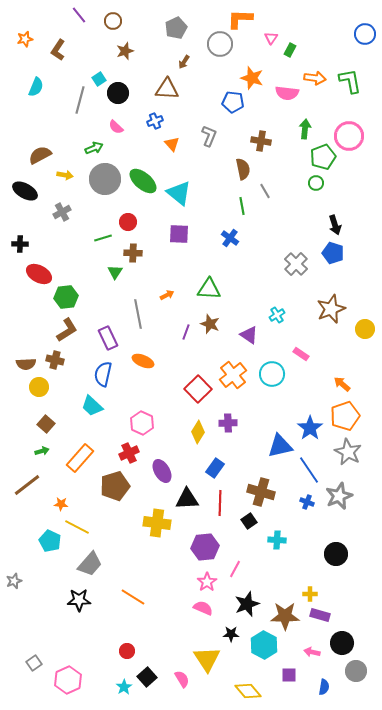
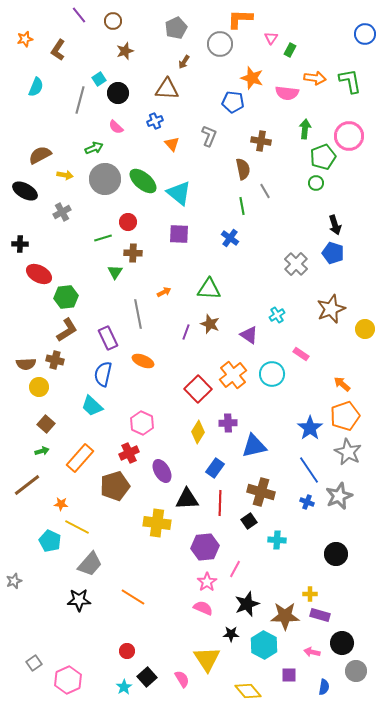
orange arrow at (167, 295): moved 3 px left, 3 px up
blue triangle at (280, 446): moved 26 px left
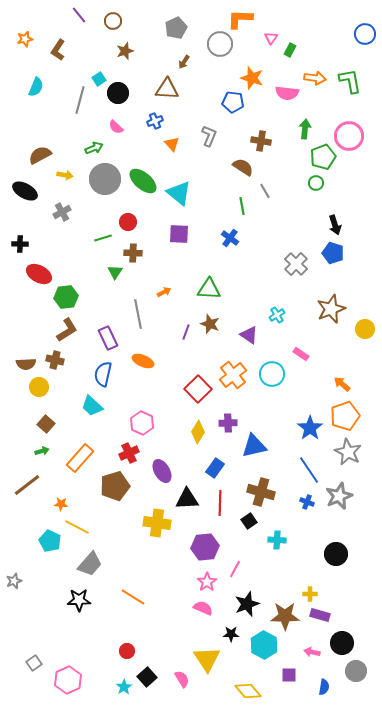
brown semicircle at (243, 169): moved 2 px up; rotated 45 degrees counterclockwise
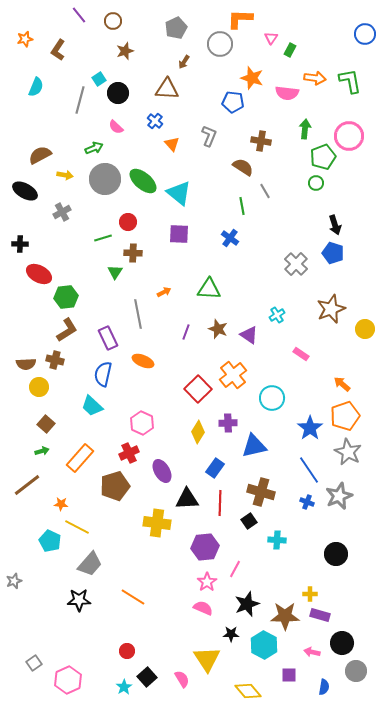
blue cross at (155, 121): rotated 28 degrees counterclockwise
brown star at (210, 324): moved 8 px right, 5 px down
cyan circle at (272, 374): moved 24 px down
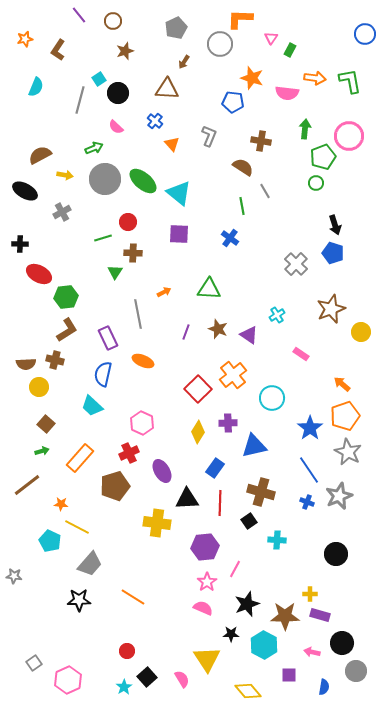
yellow circle at (365, 329): moved 4 px left, 3 px down
gray star at (14, 581): moved 5 px up; rotated 28 degrees clockwise
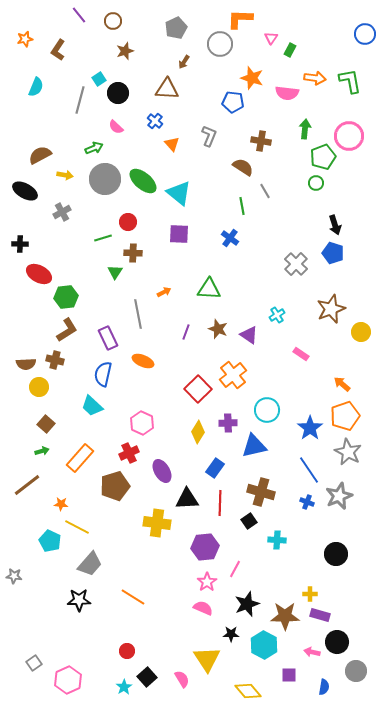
cyan circle at (272, 398): moved 5 px left, 12 px down
black circle at (342, 643): moved 5 px left, 1 px up
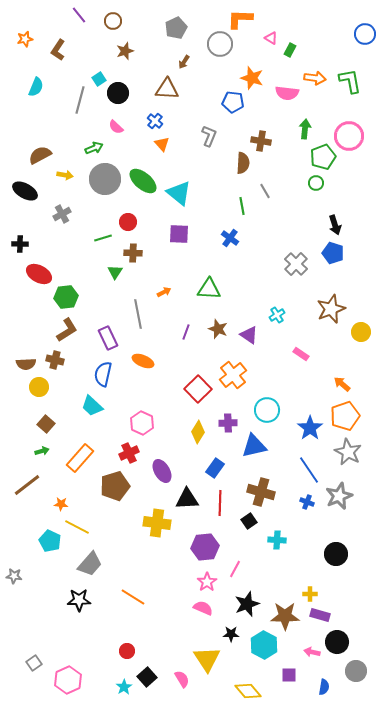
pink triangle at (271, 38): rotated 32 degrees counterclockwise
orange triangle at (172, 144): moved 10 px left
brown semicircle at (243, 167): moved 4 px up; rotated 60 degrees clockwise
gray cross at (62, 212): moved 2 px down
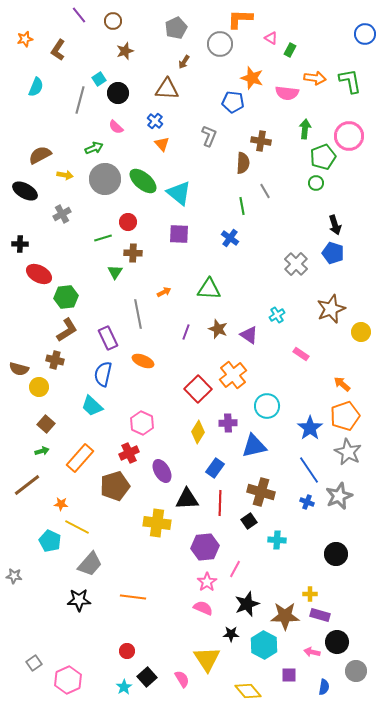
brown semicircle at (26, 364): moved 7 px left, 5 px down; rotated 18 degrees clockwise
cyan circle at (267, 410): moved 4 px up
orange line at (133, 597): rotated 25 degrees counterclockwise
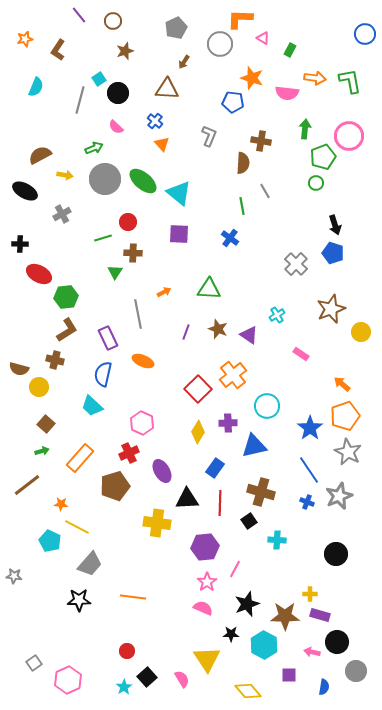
pink triangle at (271, 38): moved 8 px left
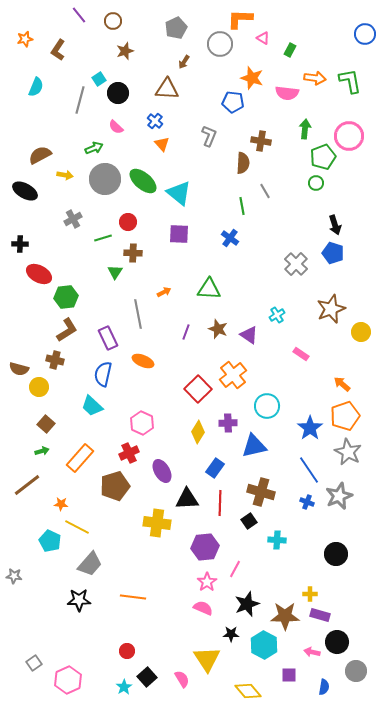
gray cross at (62, 214): moved 11 px right, 5 px down
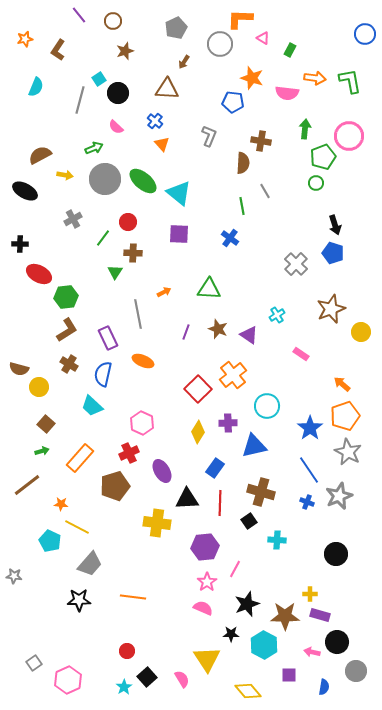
green line at (103, 238): rotated 36 degrees counterclockwise
brown cross at (55, 360): moved 14 px right, 4 px down; rotated 18 degrees clockwise
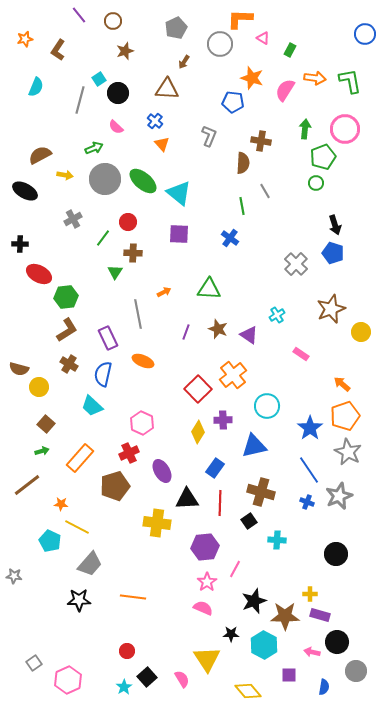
pink semicircle at (287, 93): moved 2 px left, 3 px up; rotated 115 degrees clockwise
pink circle at (349, 136): moved 4 px left, 7 px up
purple cross at (228, 423): moved 5 px left, 3 px up
black star at (247, 604): moved 7 px right, 3 px up
